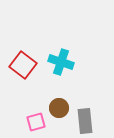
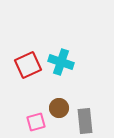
red square: moved 5 px right; rotated 28 degrees clockwise
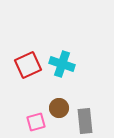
cyan cross: moved 1 px right, 2 px down
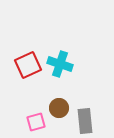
cyan cross: moved 2 px left
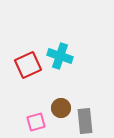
cyan cross: moved 8 px up
brown circle: moved 2 px right
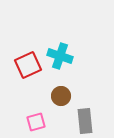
brown circle: moved 12 px up
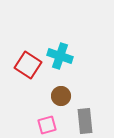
red square: rotated 32 degrees counterclockwise
pink square: moved 11 px right, 3 px down
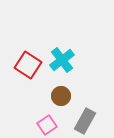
cyan cross: moved 2 px right, 4 px down; rotated 35 degrees clockwise
gray rectangle: rotated 35 degrees clockwise
pink square: rotated 18 degrees counterclockwise
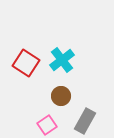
red square: moved 2 px left, 2 px up
